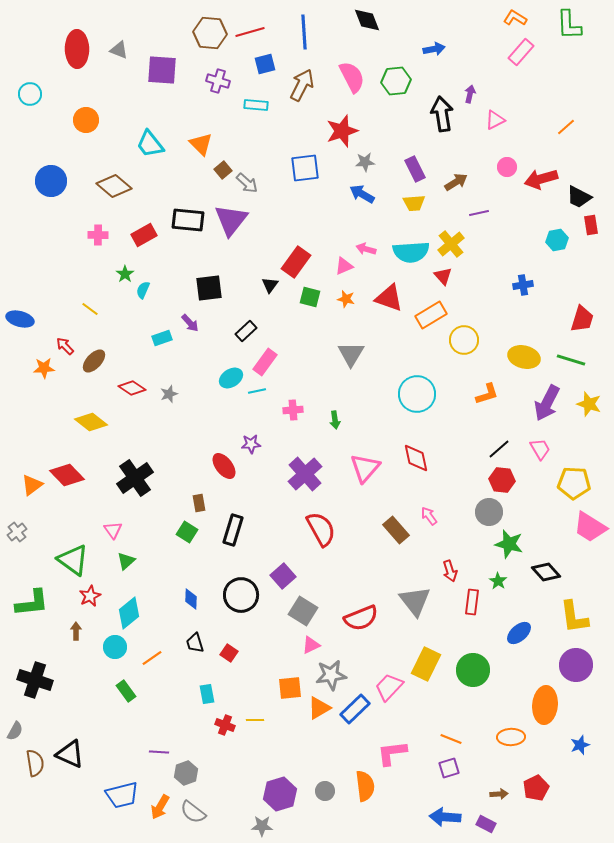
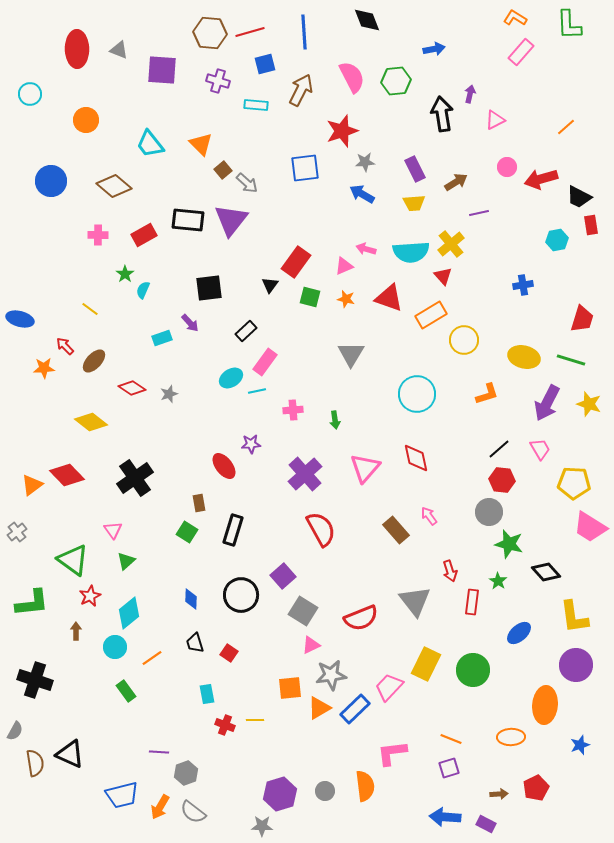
brown arrow at (302, 85): moved 1 px left, 5 px down
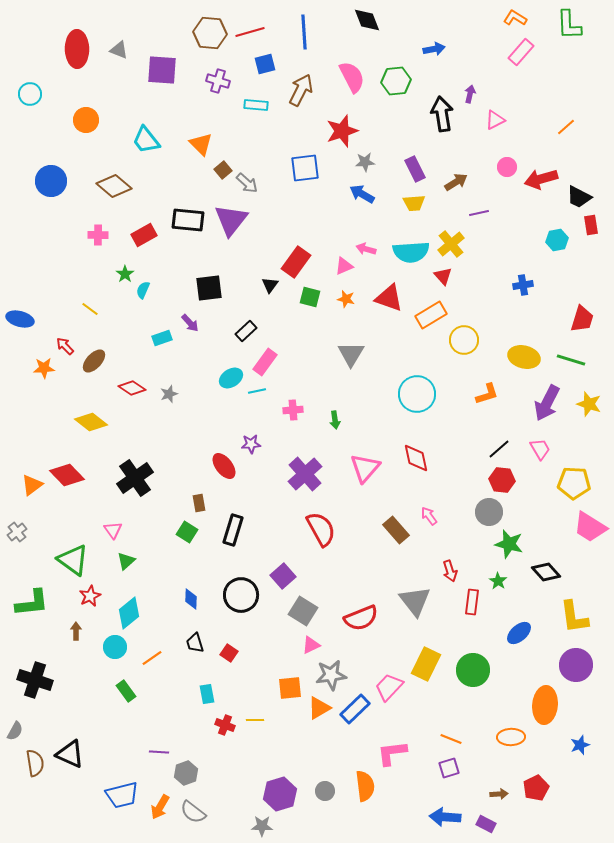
cyan trapezoid at (150, 144): moved 4 px left, 4 px up
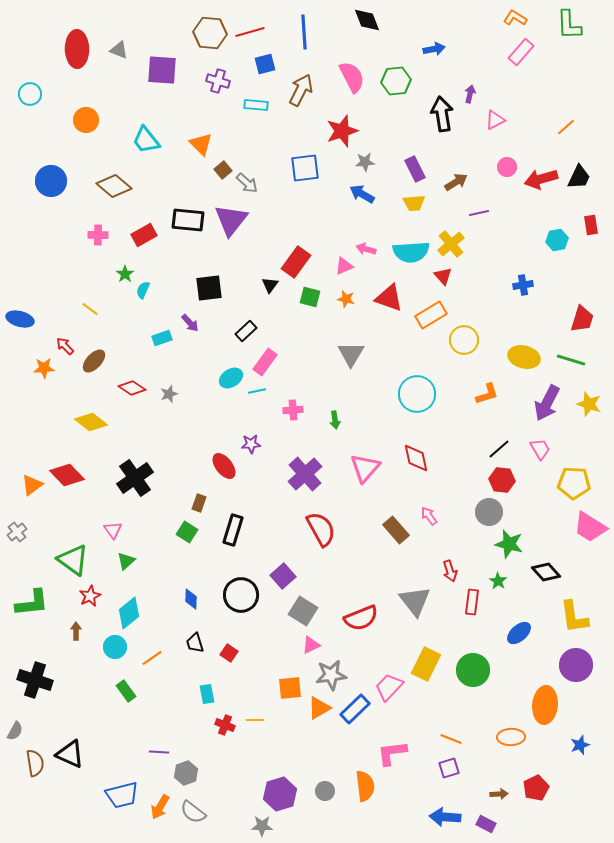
black trapezoid at (579, 197): moved 20 px up; rotated 92 degrees counterclockwise
brown rectangle at (199, 503): rotated 30 degrees clockwise
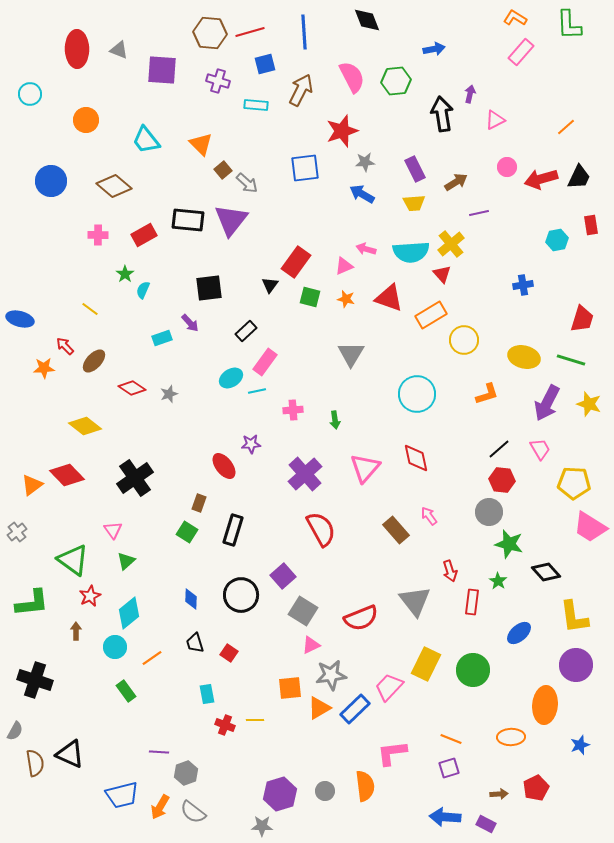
red triangle at (443, 276): moved 1 px left, 2 px up
yellow diamond at (91, 422): moved 6 px left, 4 px down
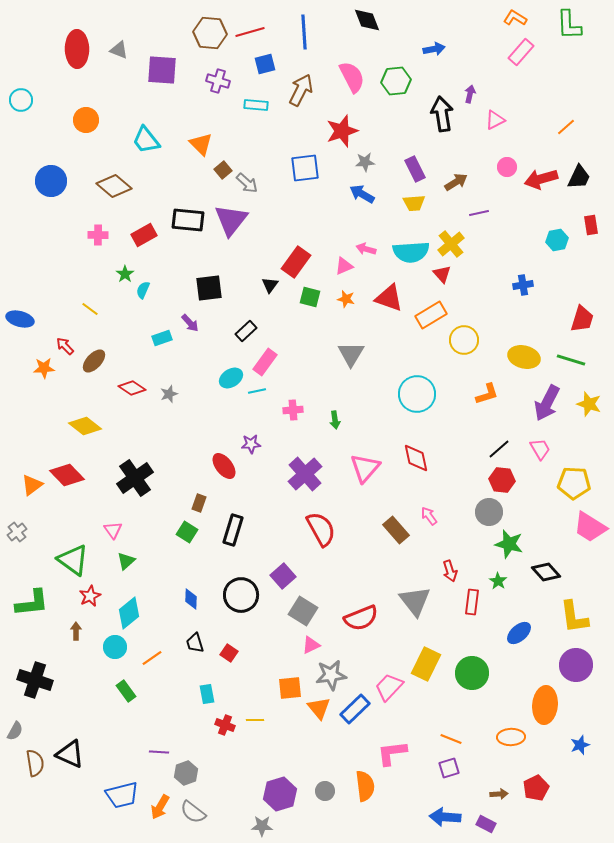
cyan circle at (30, 94): moved 9 px left, 6 px down
green circle at (473, 670): moved 1 px left, 3 px down
orange triangle at (319, 708): rotated 40 degrees counterclockwise
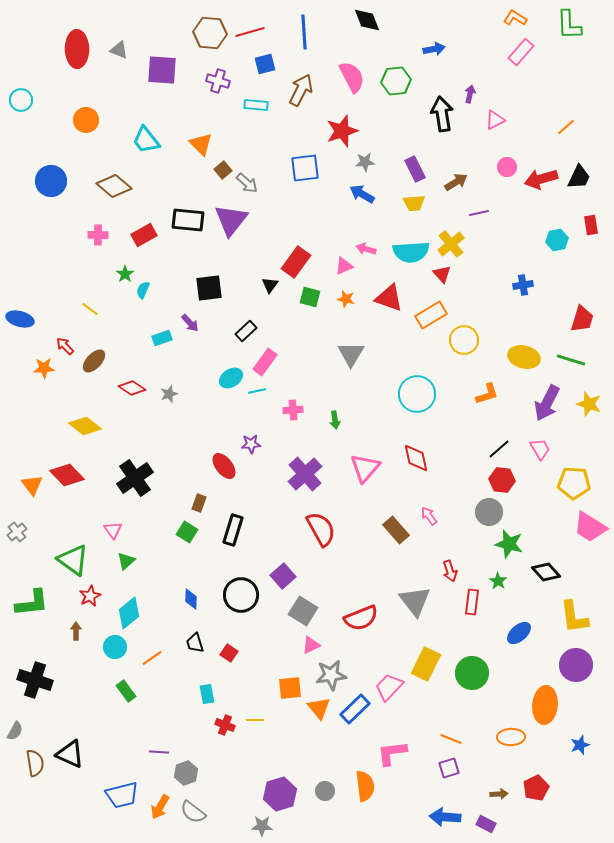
orange triangle at (32, 485): rotated 30 degrees counterclockwise
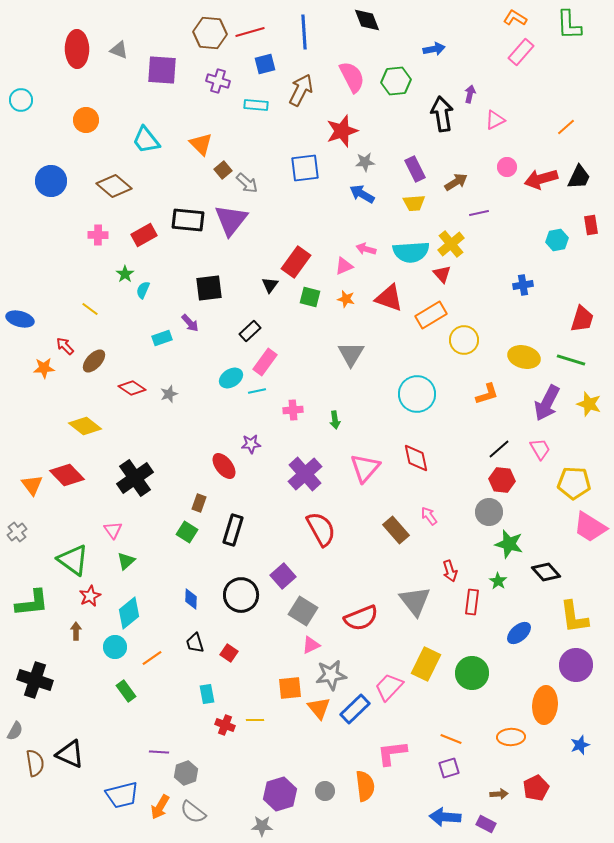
black rectangle at (246, 331): moved 4 px right
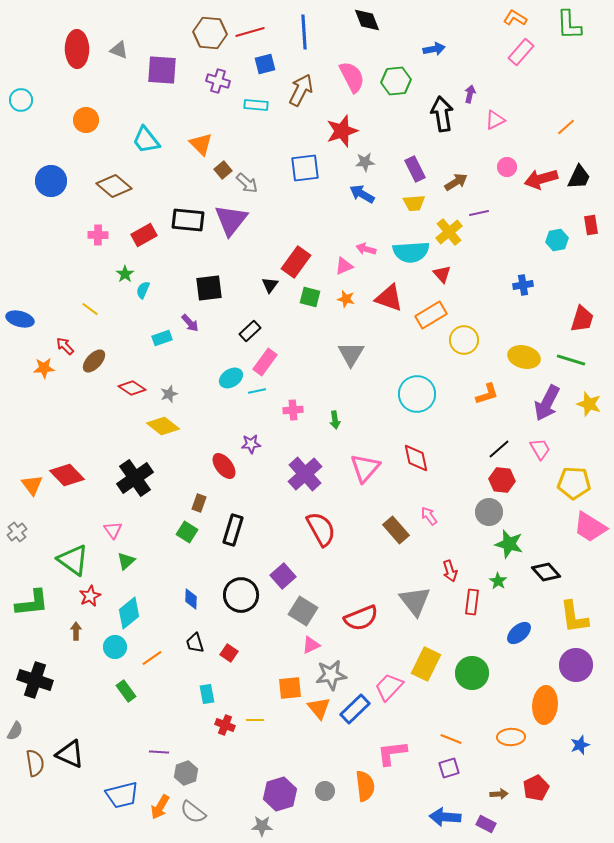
yellow cross at (451, 244): moved 2 px left, 12 px up
yellow diamond at (85, 426): moved 78 px right
